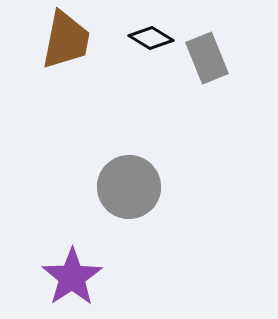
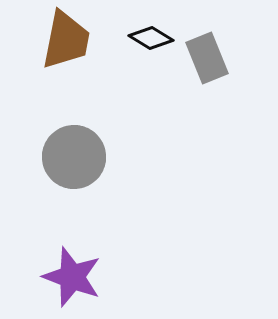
gray circle: moved 55 px left, 30 px up
purple star: rotated 18 degrees counterclockwise
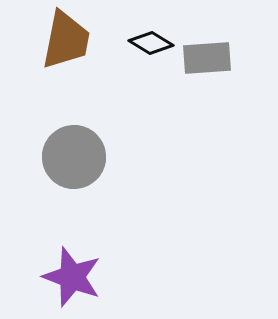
black diamond: moved 5 px down
gray rectangle: rotated 72 degrees counterclockwise
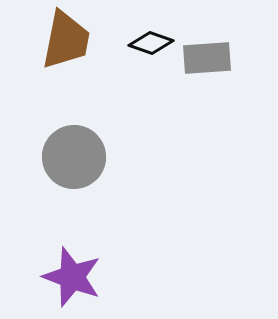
black diamond: rotated 12 degrees counterclockwise
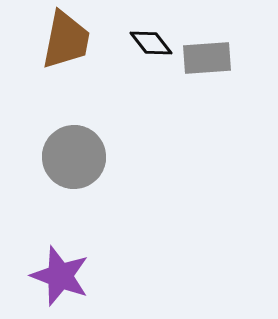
black diamond: rotated 33 degrees clockwise
purple star: moved 12 px left, 1 px up
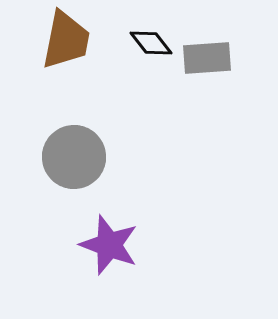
purple star: moved 49 px right, 31 px up
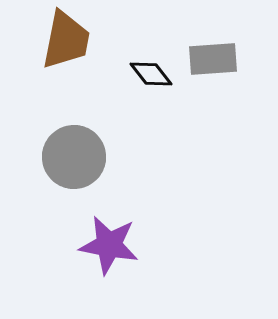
black diamond: moved 31 px down
gray rectangle: moved 6 px right, 1 px down
purple star: rotated 10 degrees counterclockwise
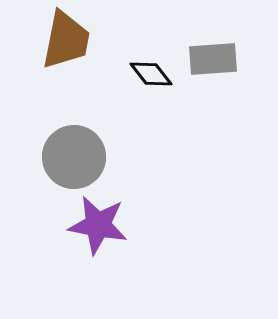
purple star: moved 11 px left, 20 px up
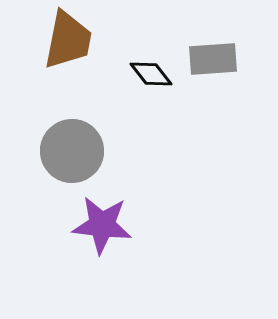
brown trapezoid: moved 2 px right
gray circle: moved 2 px left, 6 px up
purple star: moved 4 px right; rotated 4 degrees counterclockwise
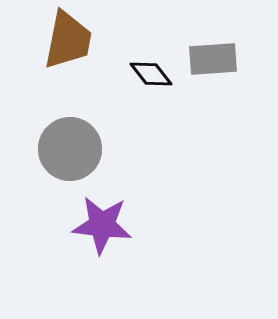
gray circle: moved 2 px left, 2 px up
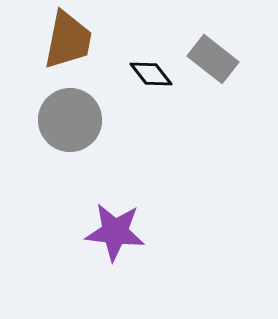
gray rectangle: rotated 42 degrees clockwise
gray circle: moved 29 px up
purple star: moved 13 px right, 7 px down
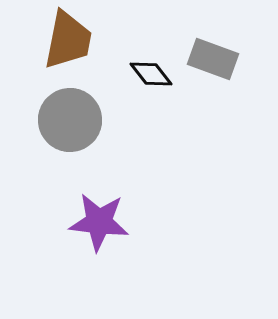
gray rectangle: rotated 18 degrees counterclockwise
purple star: moved 16 px left, 10 px up
